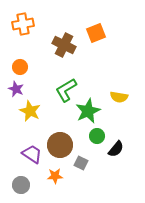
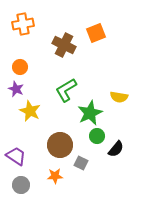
green star: moved 2 px right, 2 px down
purple trapezoid: moved 16 px left, 2 px down
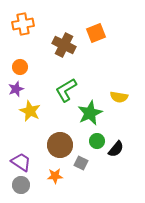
purple star: rotated 28 degrees clockwise
green circle: moved 5 px down
purple trapezoid: moved 5 px right, 6 px down
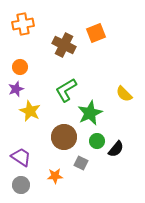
yellow semicircle: moved 5 px right, 3 px up; rotated 36 degrees clockwise
brown circle: moved 4 px right, 8 px up
purple trapezoid: moved 5 px up
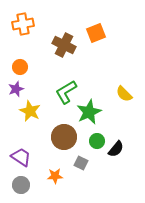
green L-shape: moved 2 px down
green star: moved 1 px left, 1 px up
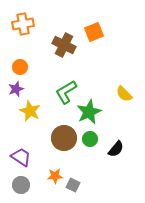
orange square: moved 2 px left, 1 px up
brown circle: moved 1 px down
green circle: moved 7 px left, 2 px up
gray square: moved 8 px left, 22 px down
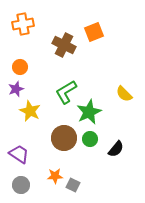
purple trapezoid: moved 2 px left, 3 px up
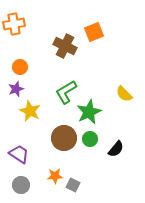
orange cross: moved 9 px left
brown cross: moved 1 px right, 1 px down
